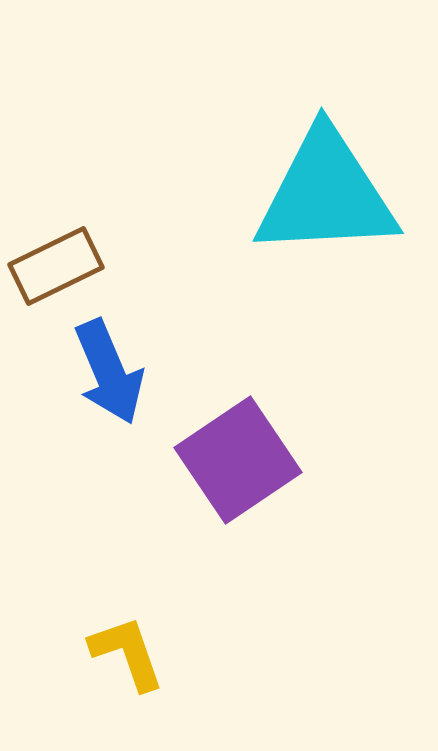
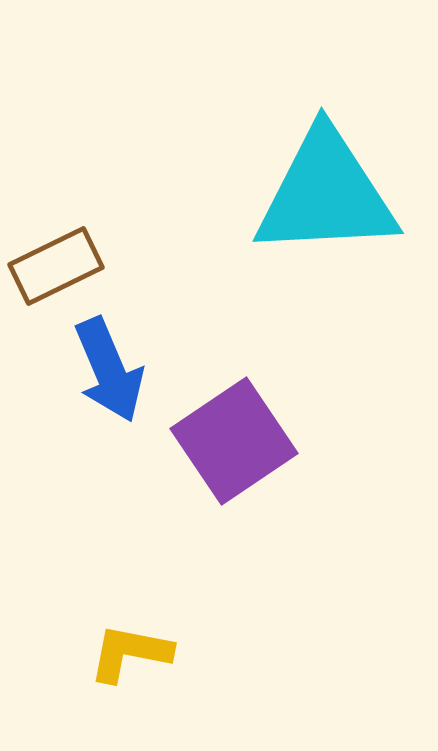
blue arrow: moved 2 px up
purple square: moved 4 px left, 19 px up
yellow L-shape: moved 3 px right; rotated 60 degrees counterclockwise
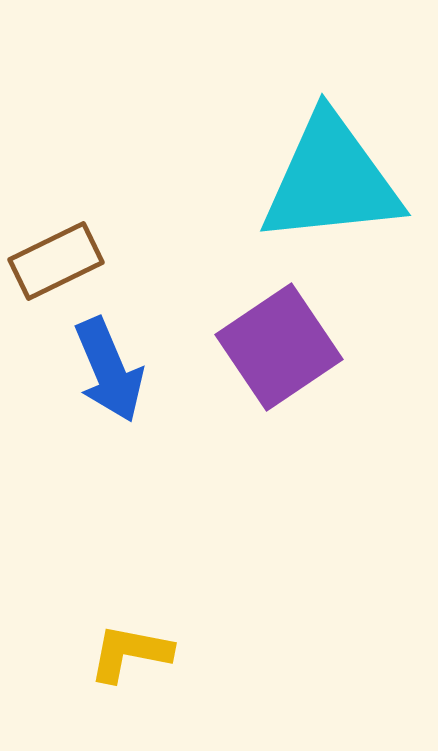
cyan triangle: moved 5 px right, 14 px up; rotated 3 degrees counterclockwise
brown rectangle: moved 5 px up
purple square: moved 45 px right, 94 px up
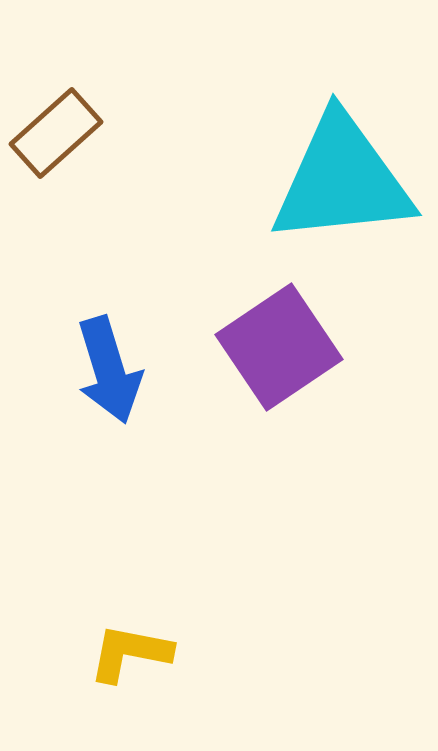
cyan triangle: moved 11 px right
brown rectangle: moved 128 px up; rotated 16 degrees counterclockwise
blue arrow: rotated 6 degrees clockwise
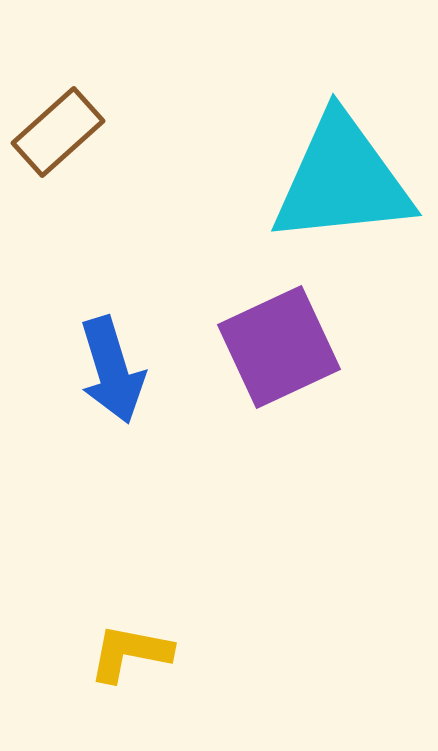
brown rectangle: moved 2 px right, 1 px up
purple square: rotated 9 degrees clockwise
blue arrow: moved 3 px right
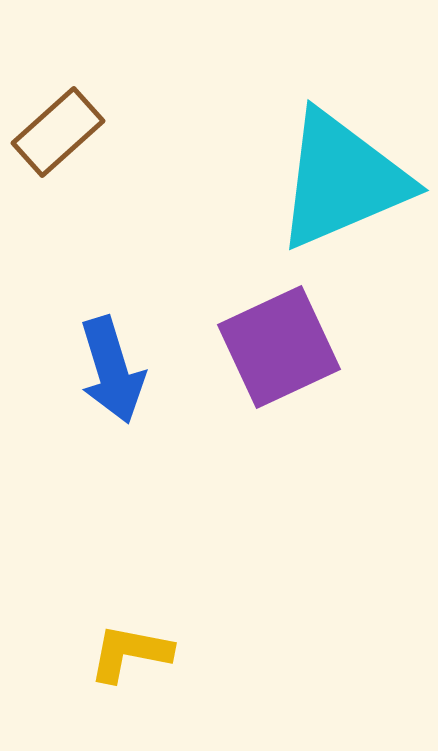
cyan triangle: rotated 17 degrees counterclockwise
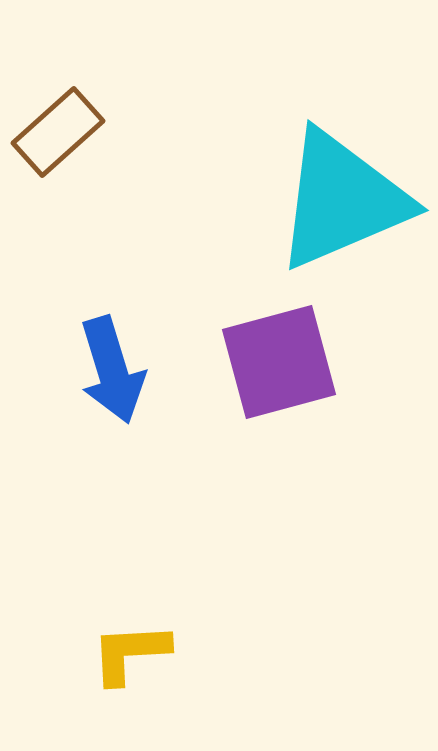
cyan triangle: moved 20 px down
purple square: moved 15 px down; rotated 10 degrees clockwise
yellow L-shape: rotated 14 degrees counterclockwise
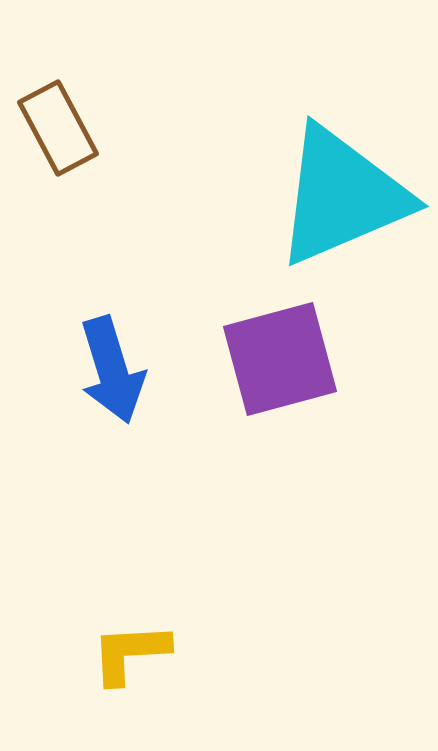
brown rectangle: moved 4 px up; rotated 76 degrees counterclockwise
cyan triangle: moved 4 px up
purple square: moved 1 px right, 3 px up
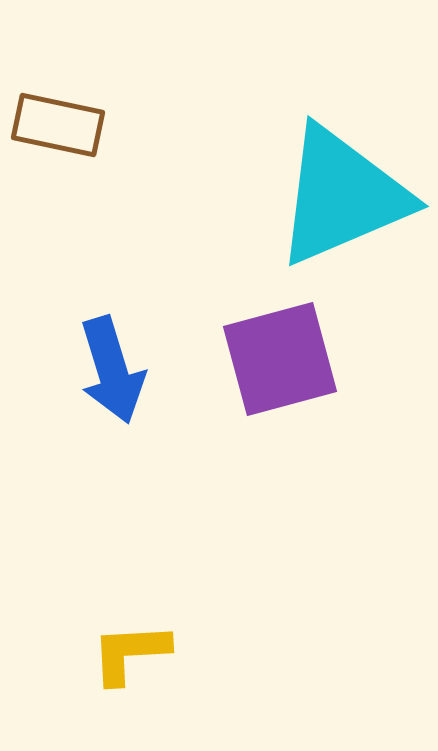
brown rectangle: moved 3 px up; rotated 50 degrees counterclockwise
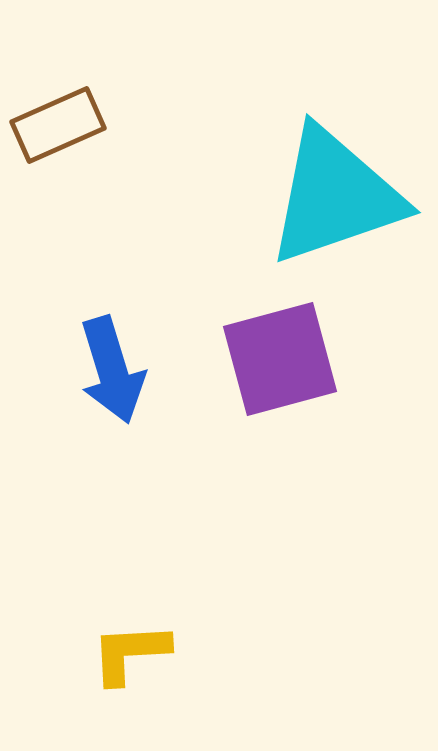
brown rectangle: rotated 36 degrees counterclockwise
cyan triangle: moved 7 px left; rotated 4 degrees clockwise
